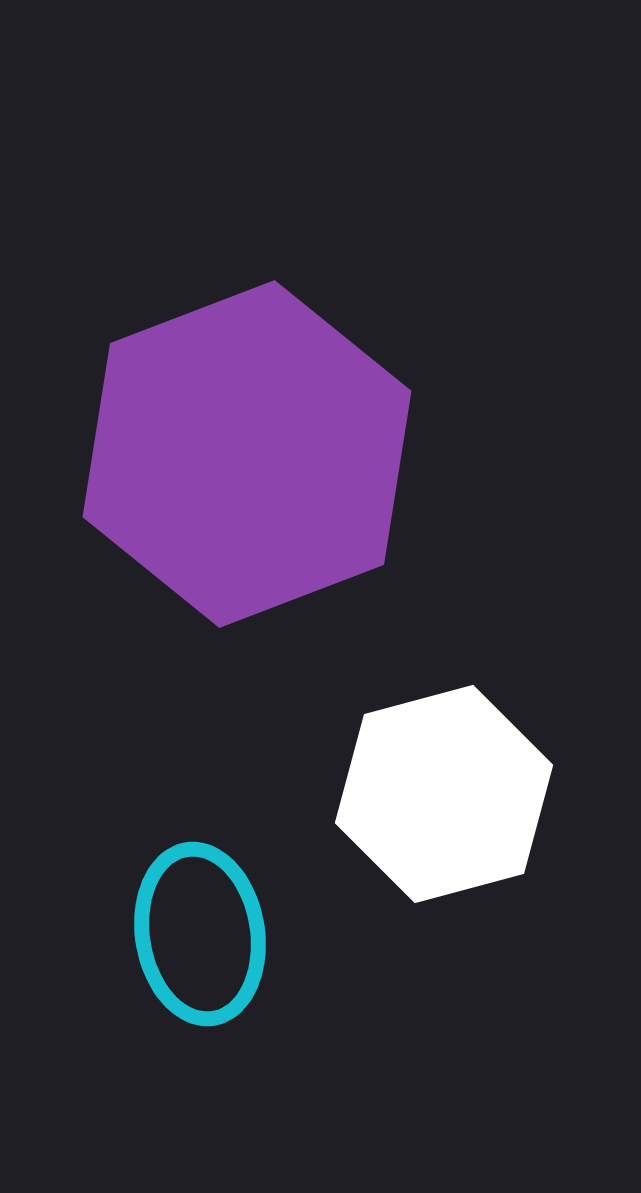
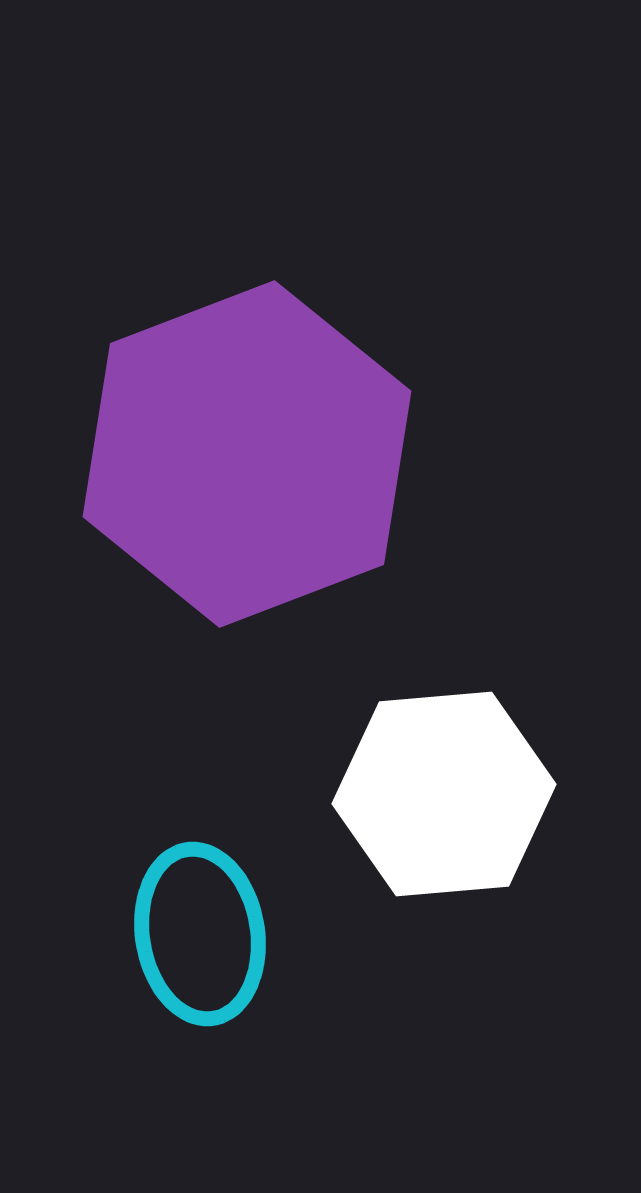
white hexagon: rotated 10 degrees clockwise
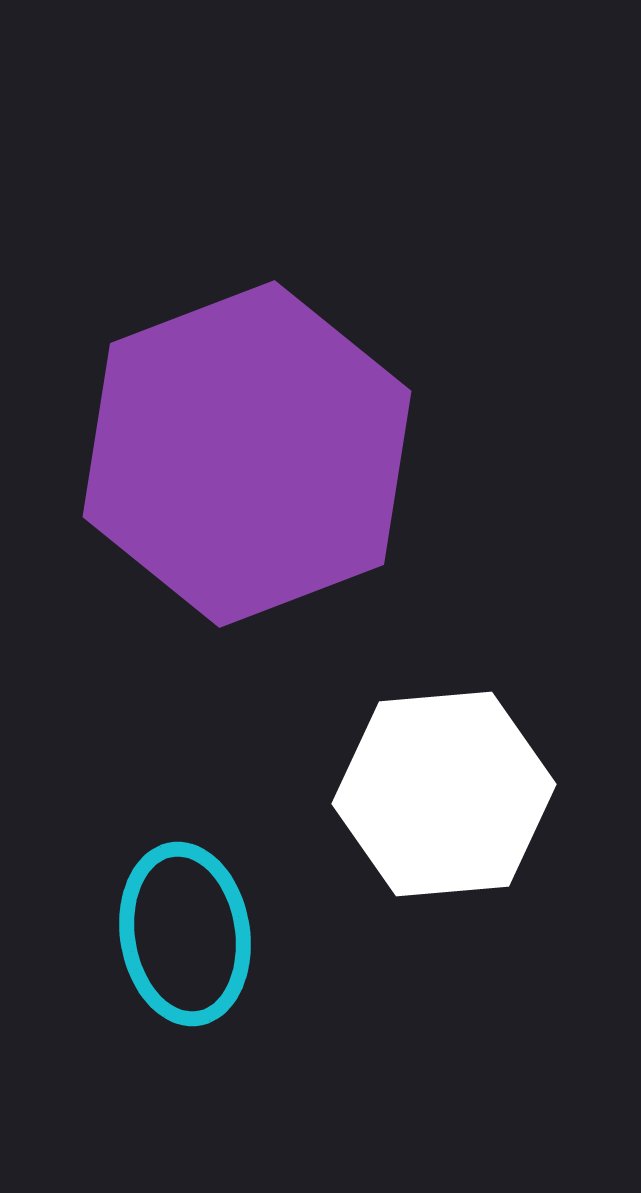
cyan ellipse: moved 15 px left
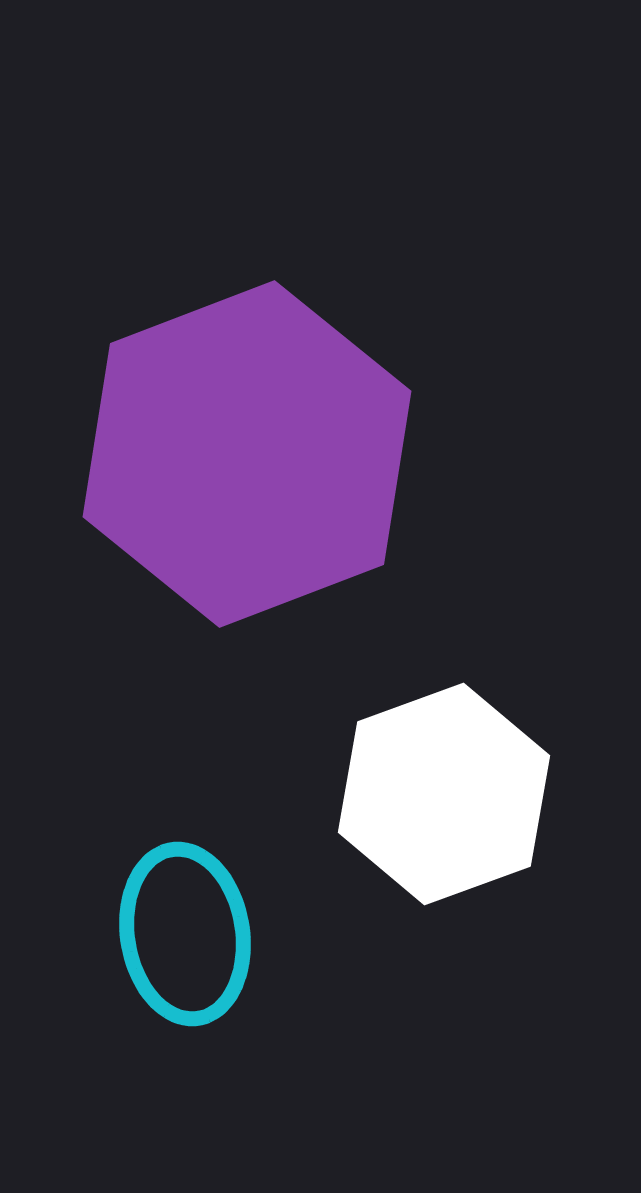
white hexagon: rotated 15 degrees counterclockwise
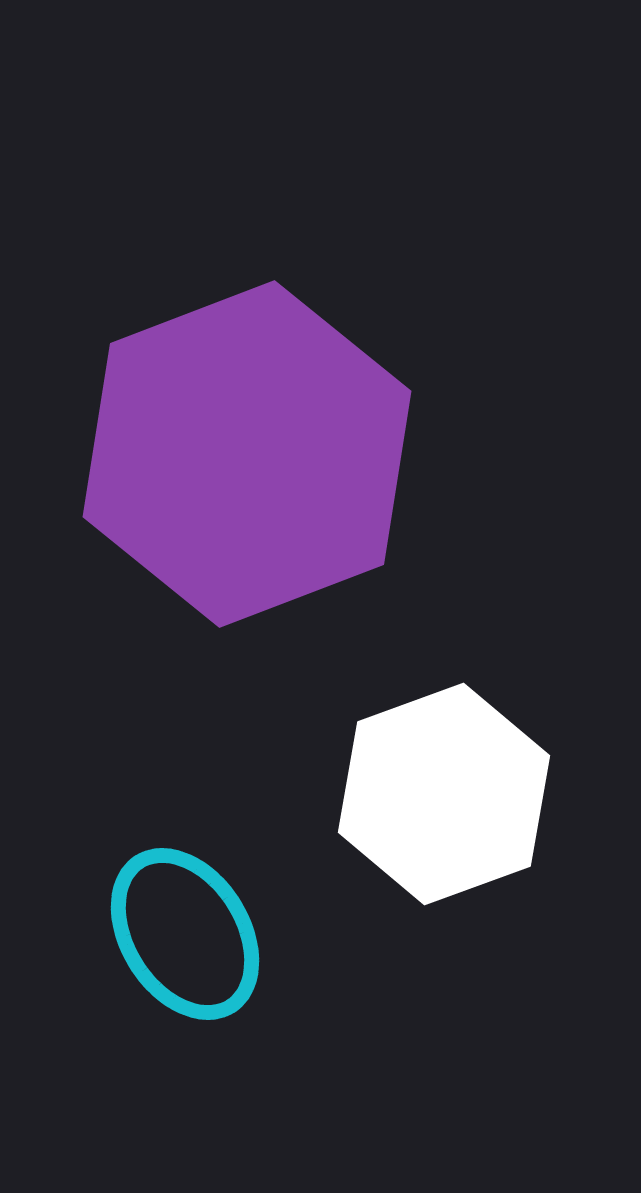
cyan ellipse: rotated 23 degrees counterclockwise
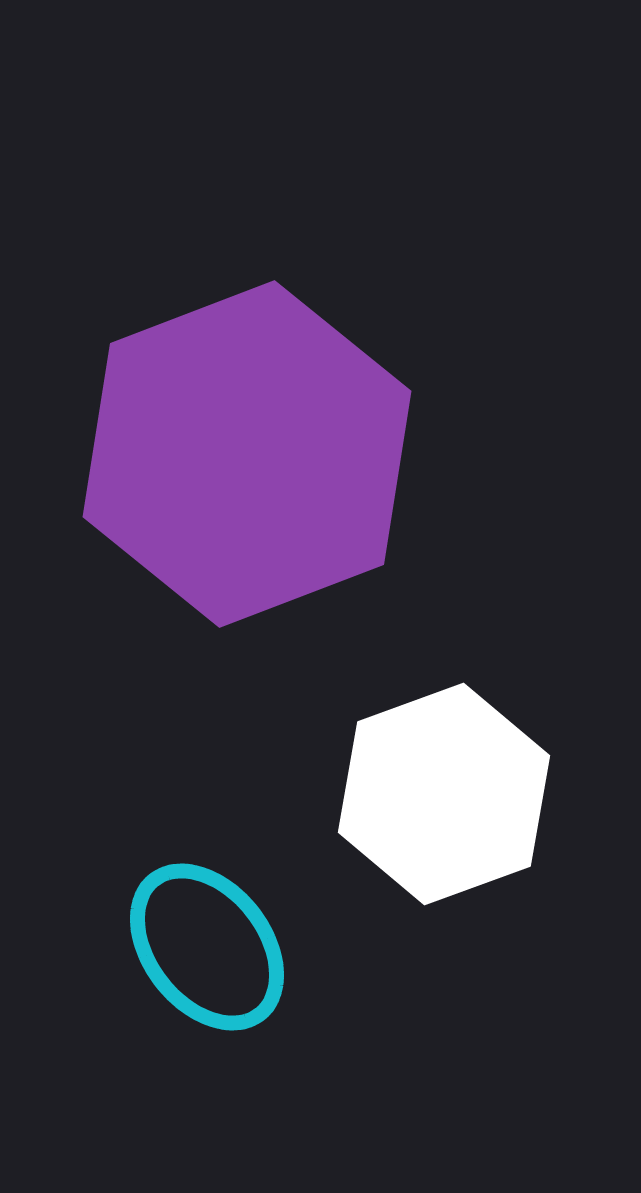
cyan ellipse: moved 22 px right, 13 px down; rotated 6 degrees counterclockwise
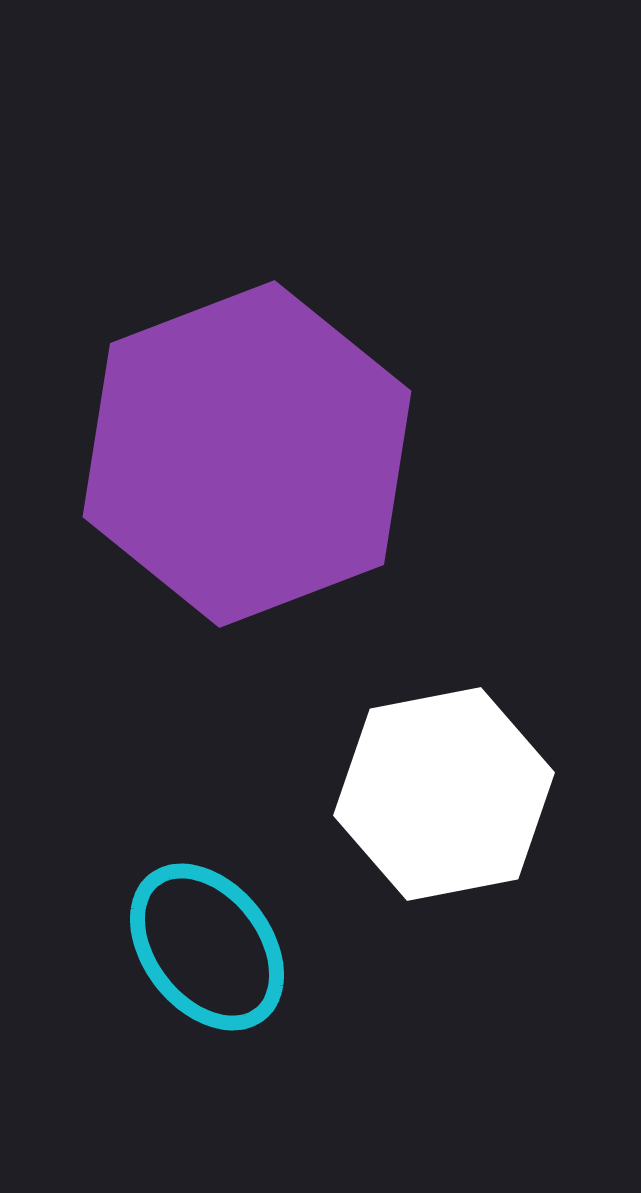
white hexagon: rotated 9 degrees clockwise
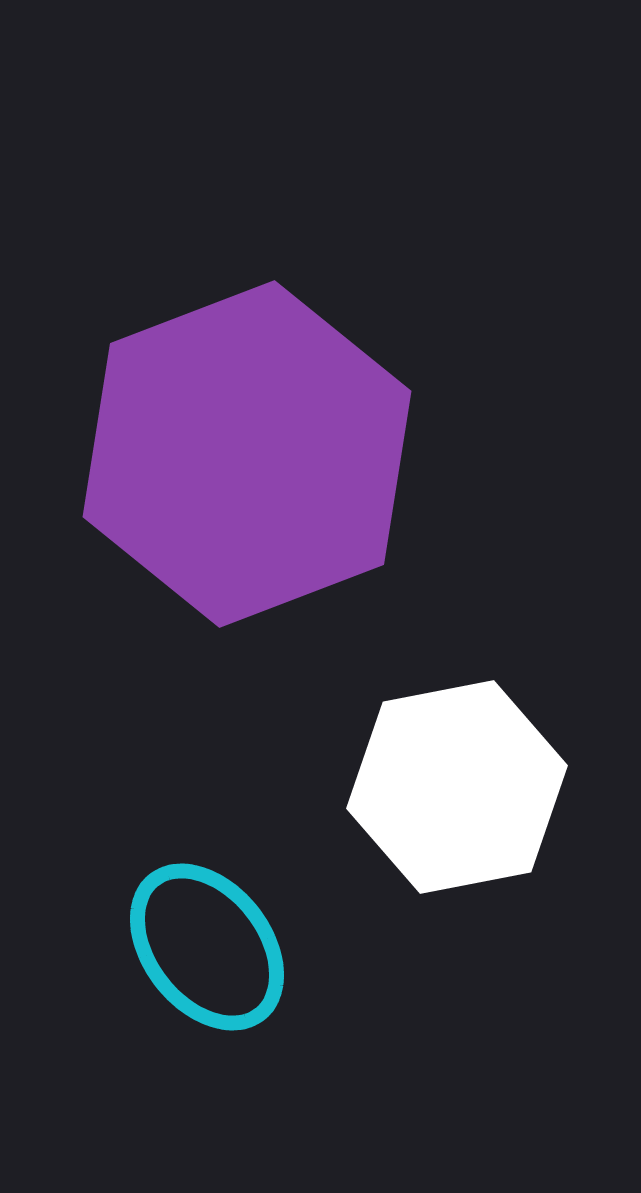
white hexagon: moved 13 px right, 7 px up
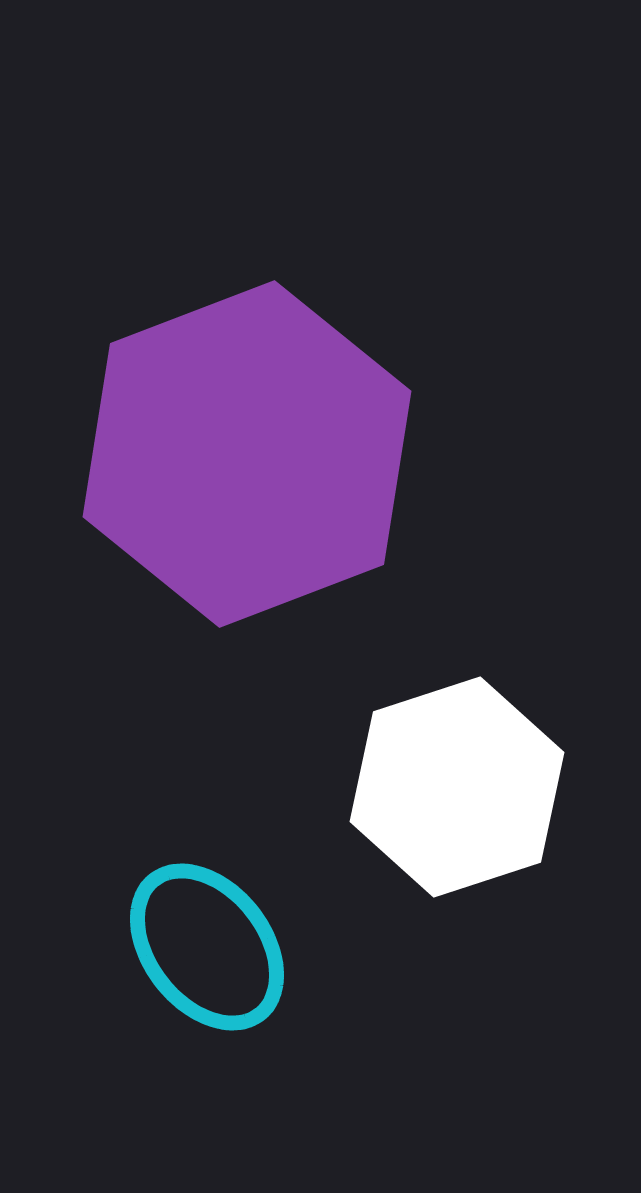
white hexagon: rotated 7 degrees counterclockwise
